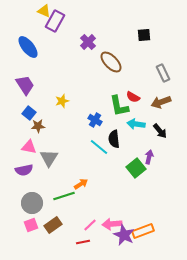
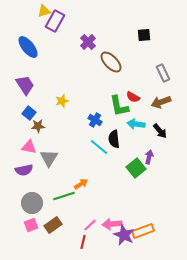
yellow triangle: rotated 40 degrees counterclockwise
red line: rotated 64 degrees counterclockwise
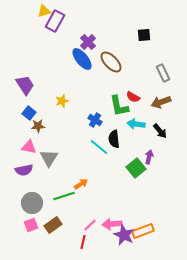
blue ellipse: moved 54 px right, 12 px down
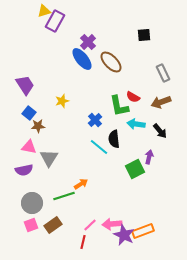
blue cross: rotated 16 degrees clockwise
green square: moved 1 px left, 1 px down; rotated 12 degrees clockwise
